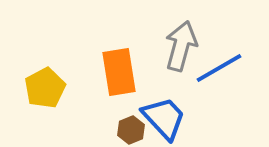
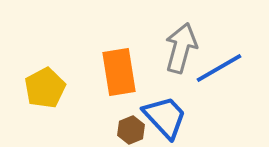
gray arrow: moved 2 px down
blue trapezoid: moved 1 px right, 1 px up
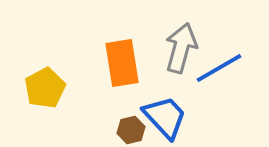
orange rectangle: moved 3 px right, 9 px up
brown hexagon: rotated 8 degrees clockwise
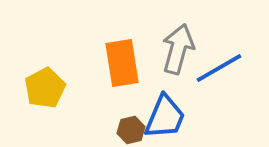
gray arrow: moved 3 px left, 1 px down
blue trapezoid: rotated 66 degrees clockwise
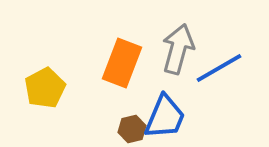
orange rectangle: rotated 30 degrees clockwise
brown hexagon: moved 1 px right, 1 px up
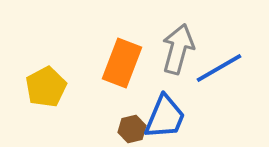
yellow pentagon: moved 1 px right, 1 px up
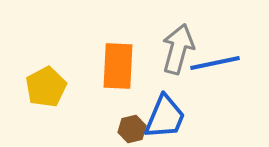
orange rectangle: moved 4 px left, 3 px down; rotated 18 degrees counterclockwise
blue line: moved 4 px left, 5 px up; rotated 18 degrees clockwise
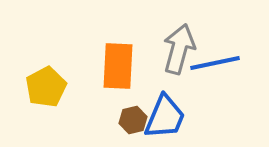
gray arrow: moved 1 px right
brown hexagon: moved 1 px right, 9 px up
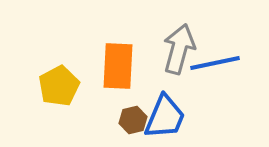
yellow pentagon: moved 13 px right, 1 px up
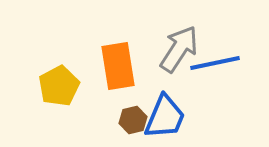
gray arrow: rotated 18 degrees clockwise
orange rectangle: rotated 12 degrees counterclockwise
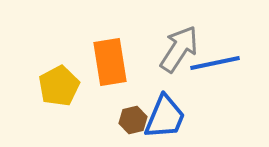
orange rectangle: moved 8 px left, 4 px up
